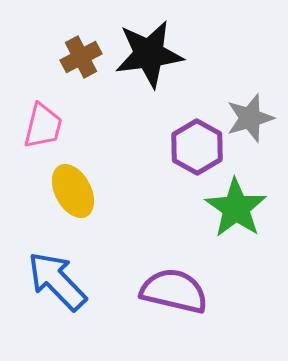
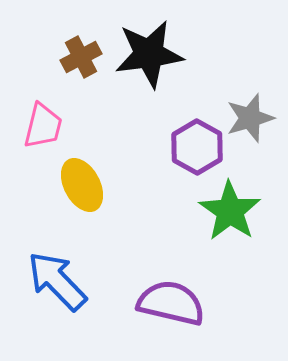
yellow ellipse: moved 9 px right, 6 px up
green star: moved 6 px left, 3 px down
purple semicircle: moved 3 px left, 12 px down
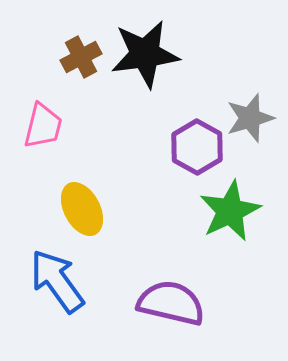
black star: moved 4 px left
yellow ellipse: moved 24 px down
green star: rotated 12 degrees clockwise
blue arrow: rotated 8 degrees clockwise
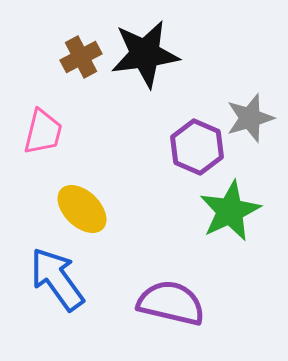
pink trapezoid: moved 6 px down
purple hexagon: rotated 6 degrees counterclockwise
yellow ellipse: rotated 18 degrees counterclockwise
blue arrow: moved 2 px up
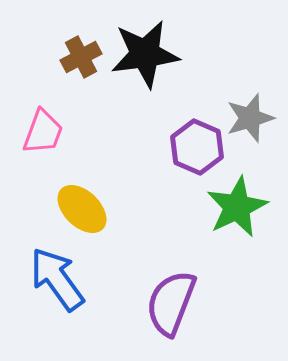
pink trapezoid: rotated 6 degrees clockwise
green star: moved 7 px right, 4 px up
purple semicircle: rotated 82 degrees counterclockwise
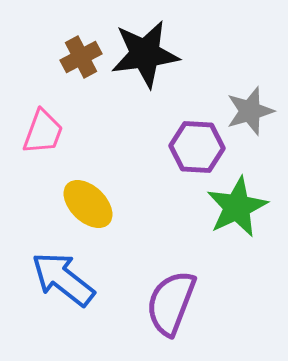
gray star: moved 7 px up
purple hexagon: rotated 20 degrees counterclockwise
yellow ellipse: moved 6 px right, 5 px up
blue arrow: moved 6 px right; rotated 16 degrees counterclockwise
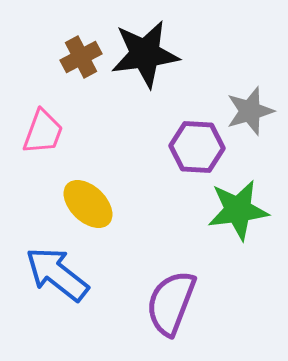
green star: moved 1 px right, 3 px down; rotated 18 degrees clockwise
blue arrow: moved 6 px left, 5 px up
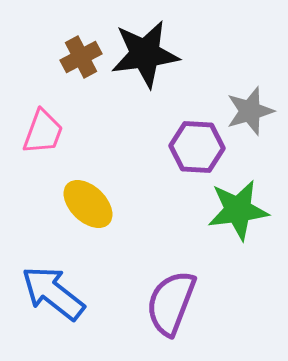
blue arrow: moved 4 px left, 19 px down
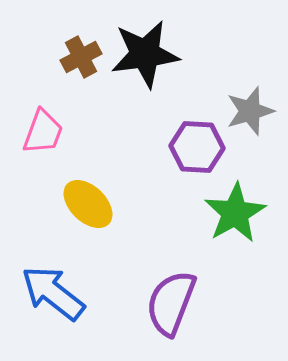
green star: moved 3 px left, 3 px down; rotated 22 degrees counterclockwise
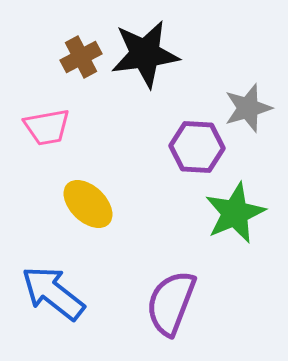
gray star: moved 2 px left, 3 px up
pink trapezoid: moved 4 px right, 5 px up; rotated 60 degrees clockwise
green star: rotated 6 degrees clockwise
